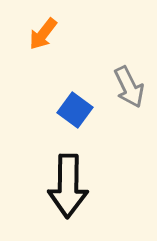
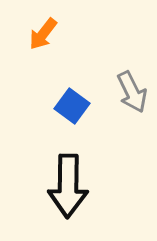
gray arrow: moved 3 px right, 5 px down
blue square: moved 3 px left, 4 px up
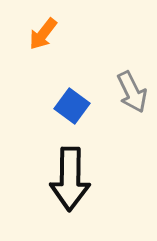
black arrow: moved 2 px right, 7 px up
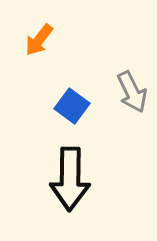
orange arrow: moved 4 px left, 6 px down
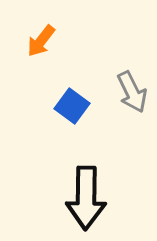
orange arrow: moved 2 px right, 1 px down
black arrow: moved 16 px right, 19 px down
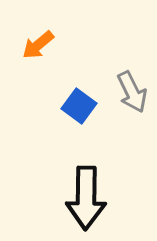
orange arrow: moved 3 px left, 4 px down; rotated 12 degrees clockwise
blue square: moved 7 px right
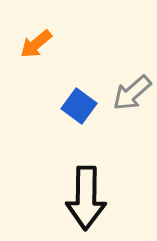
orange arrow: moved 2 px left, 1 px up
gray arrow: moved 1 px down; rotated 75 degrees clockwise
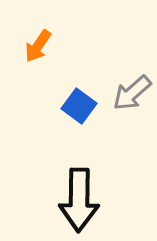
orange arrow: moved 2 px right, 2 px down; rotated 16 degrees counterclockwise
black arrow: moved 7 px left, 2 px down
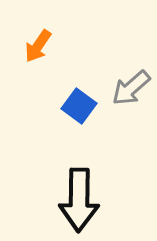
gray arrow: moved 1 px left, 5 px up
